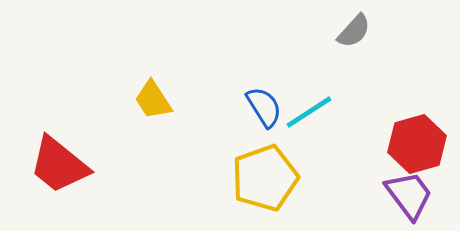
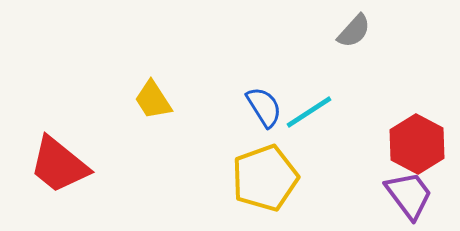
red hexagon: rotated 16 degrees counterclockwise
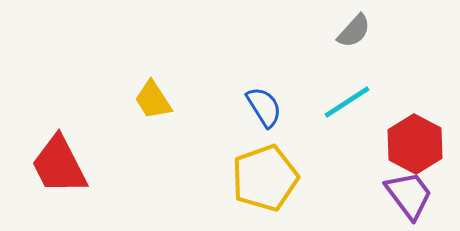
cyan line: moved 38 px right, 10 px up
red hexagon: moved 2 px left
red trapezoid: rotated 24 degrees clockwise
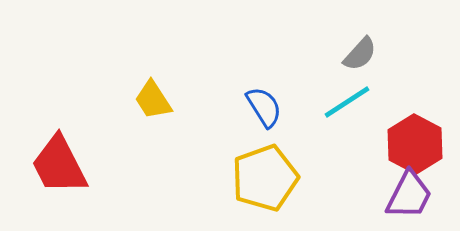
gray semicircle: moved 6 px right, 23 px down
purple trapezoid: rotated 64 degrees clockwise
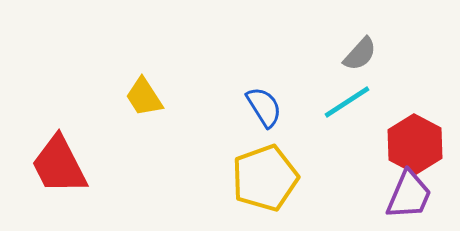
yellow trapezoid: moved 9 px left, 3 px up
purple trapezoid: rotated 4 degrees counterclockwise
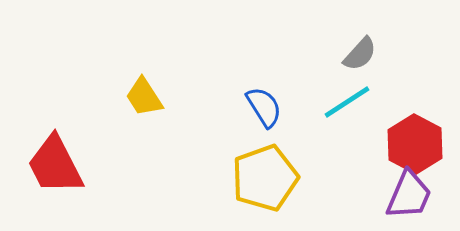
red trapezoid: moved 4 px left
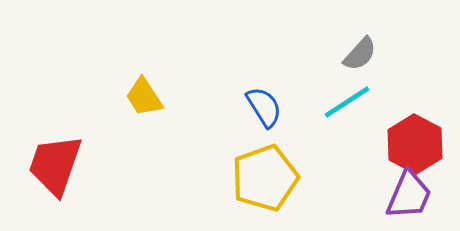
red trapezoid: rotated 46 degrees clockwise
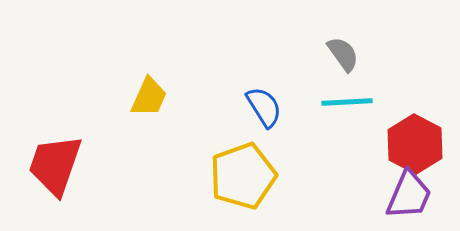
gray semicircle: moved 17 px left; rotated 78 degrees counterclockwise
yellow trapezoid: moved 5 px right; rotated 123 degrees counterclockwise
cyan line: rotated 30 degrees clockwise
yellow pentagon: moved 22 px left, 2 px up
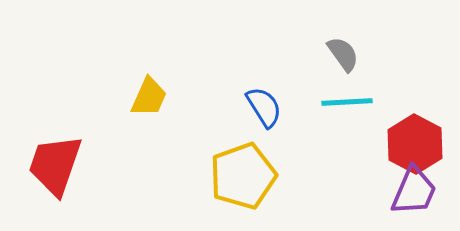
purple trapezoid: moved 5 px right, 4 px up
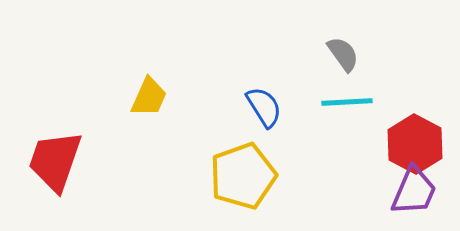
red trapezoid: moved 4 px up
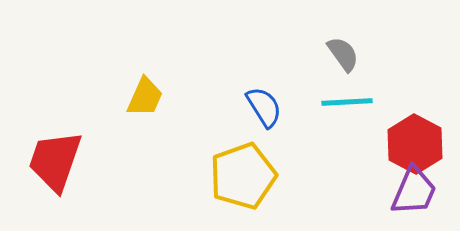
yellow trapezoid: moved 4 px left
